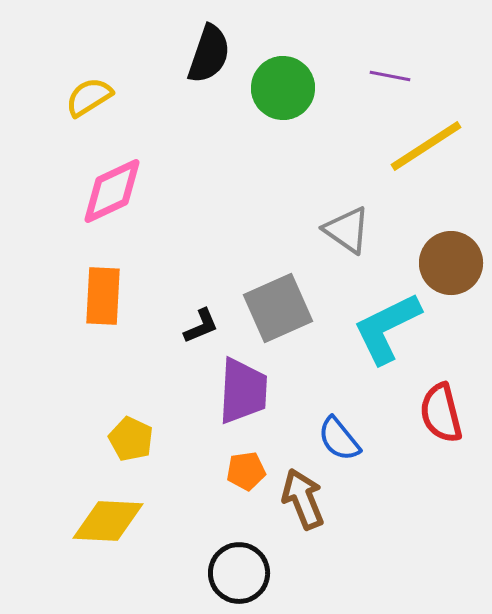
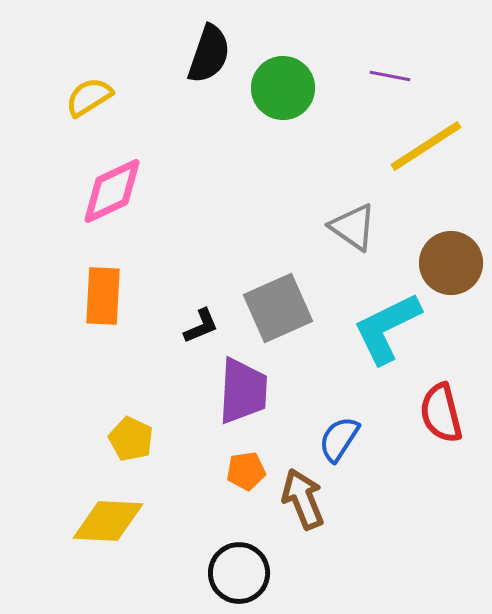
gray triangle: moved 6 px right, 3 px up
blue semicircle: rotated 72 degrees clockwise
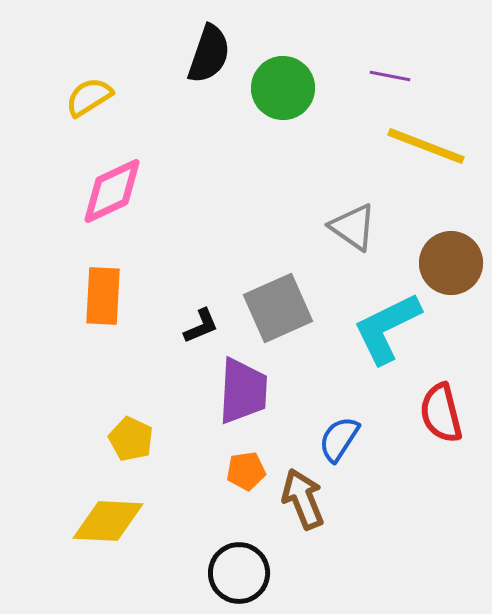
yellow line: rotated 54 degrees clockwise
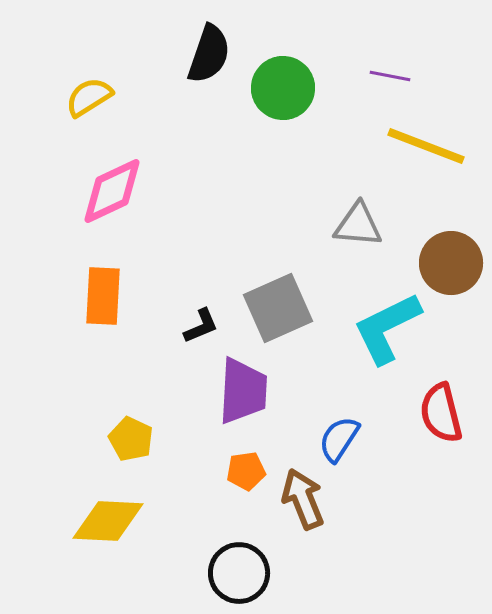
gray triangle: moved 5 px right, 2 px up; rotated 30 degrees counterclockwise
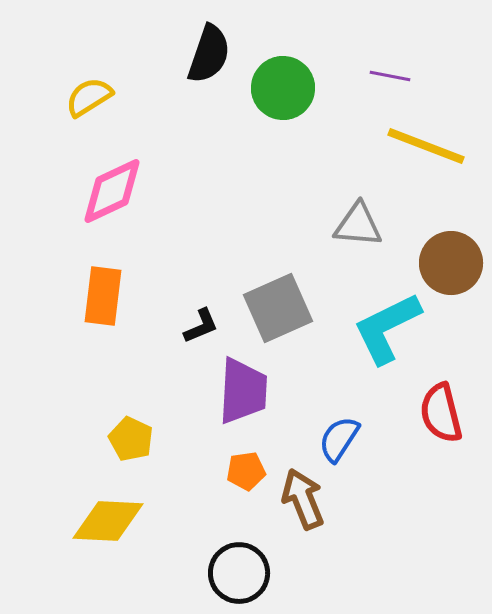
orange rectangle: rotated 4 degrees clockwise
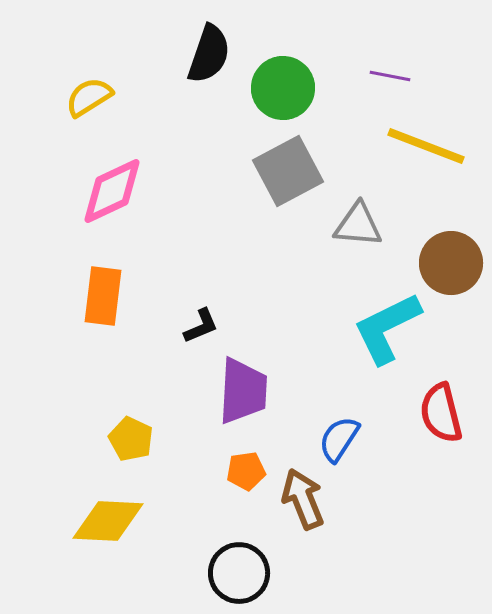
gray square: moved 10 px right, 137 px up; rotated 4 degrees counterclockwise
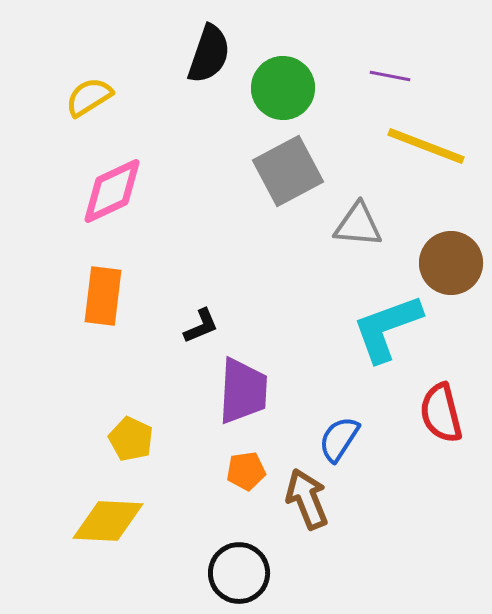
cyan L-shape: rotated 6 degrees clockwise
brown arrow: moved 4 px right
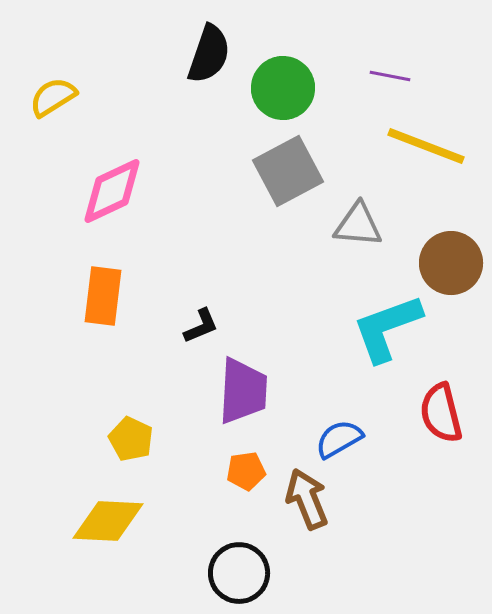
yellow semicircle: moved 36 px left
blue semicircle: rotated 27 degrees clockwise
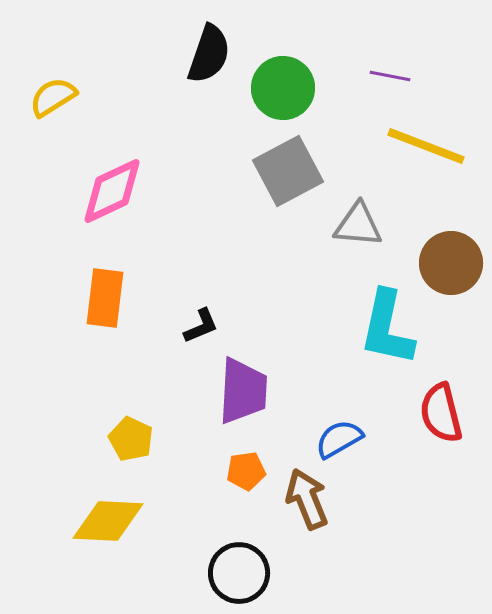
orange rectangle: moved 2 px right, 2 px down
cyan L-shape: rotated 58 degrees counterclockwise
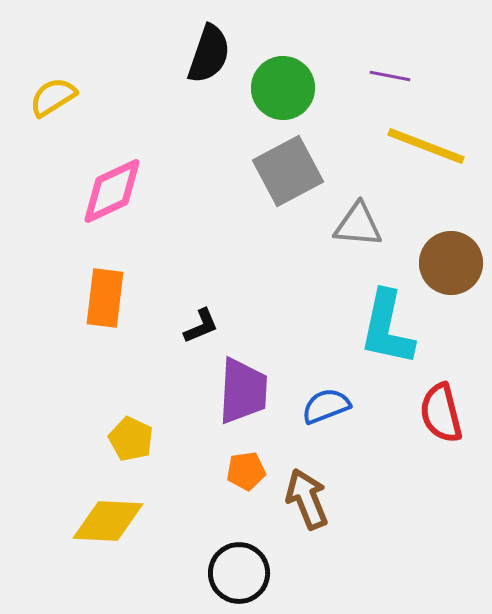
blue semicircle: moved 13 px left, 33 px up; rotated 9 degrees clockwise
